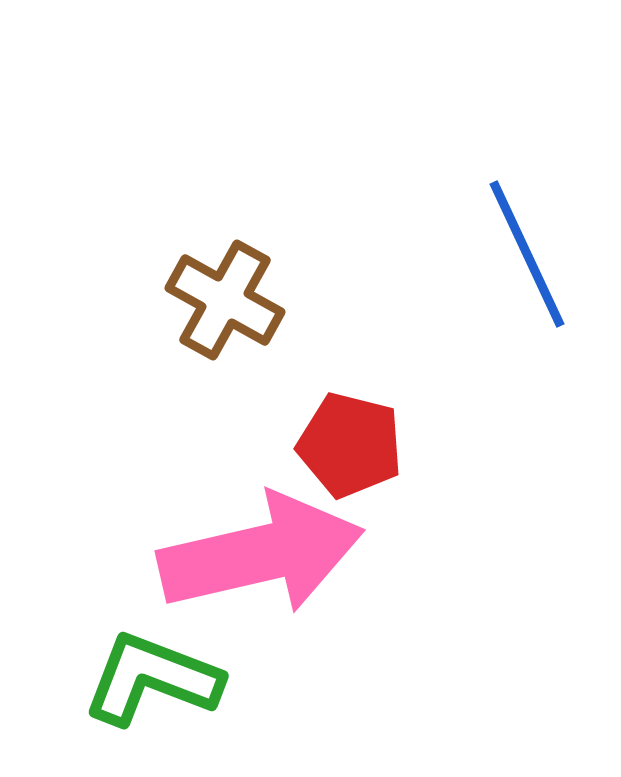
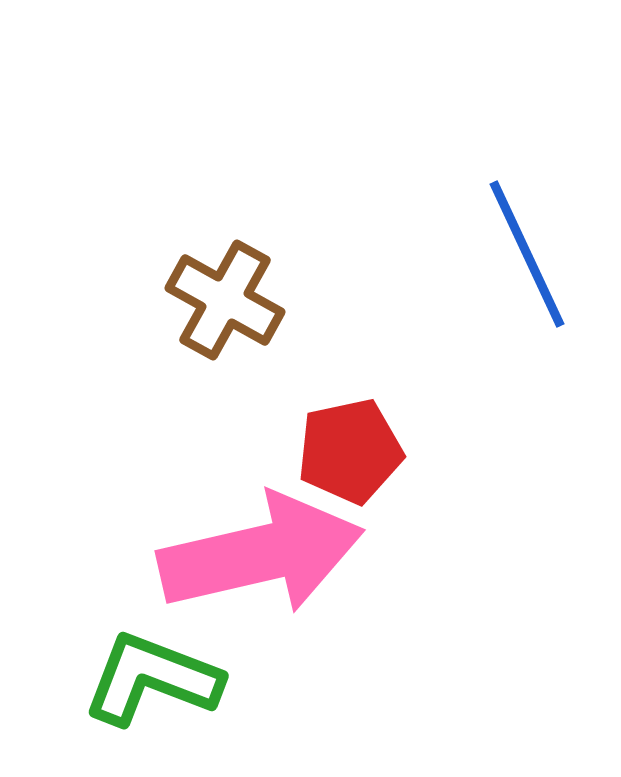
red pentagon: moved 6 px down; rotated 26 degrees counterclockwise
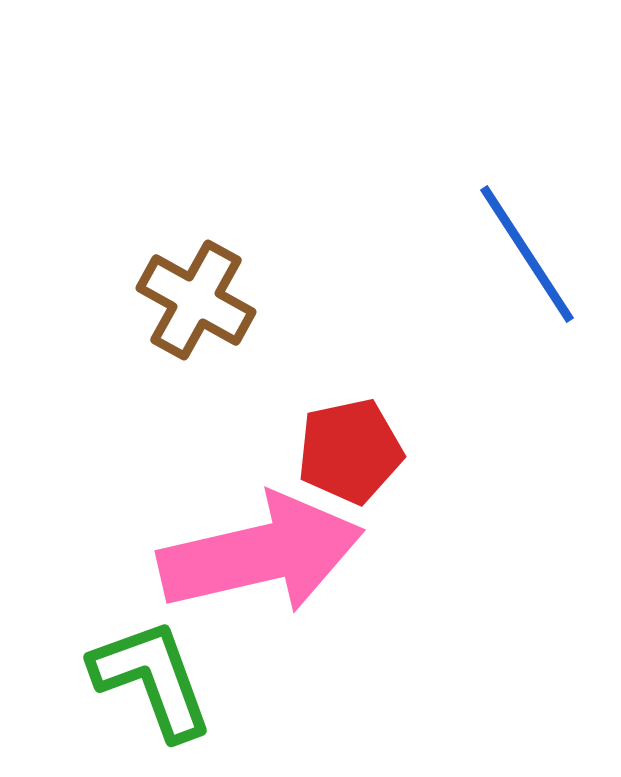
blue line: rotated 8 degrees counterclockwise
brown cross: moved 29 px left
green L-shape: rotated 49 degrees clockwise
